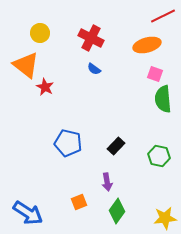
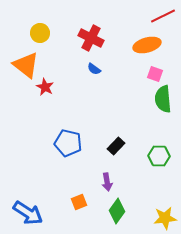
green hexagon: rotated 10 degrees counterclockwise
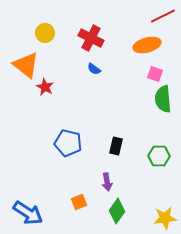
yellow circle: moved 5 px right
black rectangle: rotated 30 degrees counterclockwise
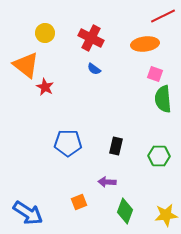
orange ellipse: moved 2 px left, 1 px up; rotated 8 degrees clockwise
blue pentagon: rotated 12 degrees counterclockwise
purple arrow: rotated 102 degrees clockwise
green diamond: moved 8 px right; rotated 15 degrees counterclockwise
yellow star: moved 1 px right, 3 px up
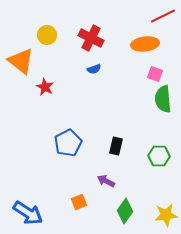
yellow circle: moved 2 px right, 2 px down
orange triangle: moved 5 px left, 4 px up
blue semicircle: rotated 56 degrees counterclockwise
blue pentagon: rotated 28 degrees counterclockwise
purple arrow: moved 1 px left, 1 px up; rotated 24 degrees clockwise
green diamond: rotated 15 degrees clockwise
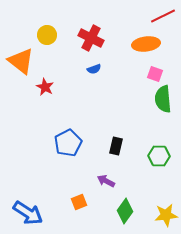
orange ellipse: moved 1 px right
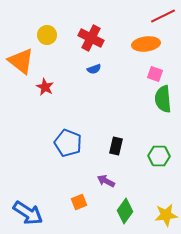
blue pentagon: rotated 24 degrees counterclockwise
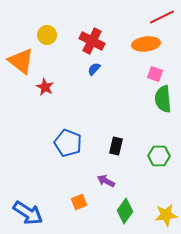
red line: moved 1 px left, 1 px down
red cross: moved 1 px right, 3 px down
blue semicircle: rotated 152 degrees clockwise
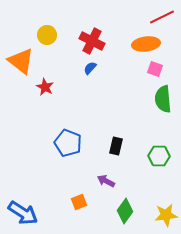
blue semicircle: moved 4 px left, 1 px up
pink square: moved 5 px up
blue arrow: moved 5 px left
